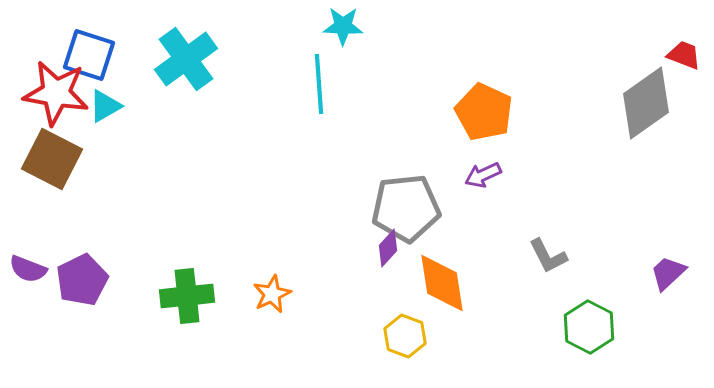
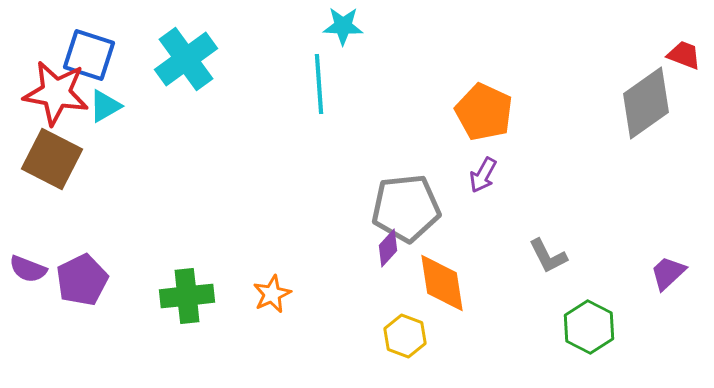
purple arrow: rotated 36 degrees counterclockwise
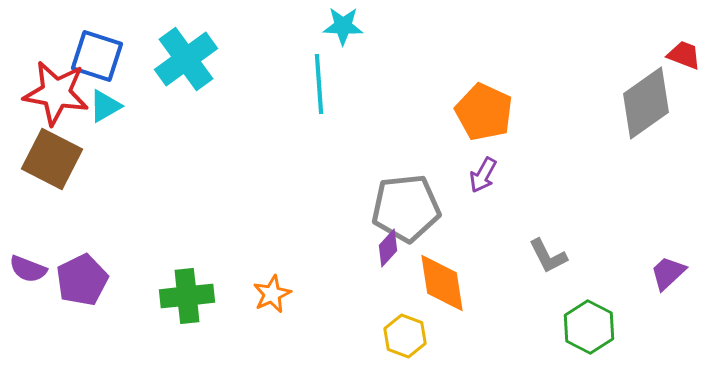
blue square: moved 8 px right, 1 px down
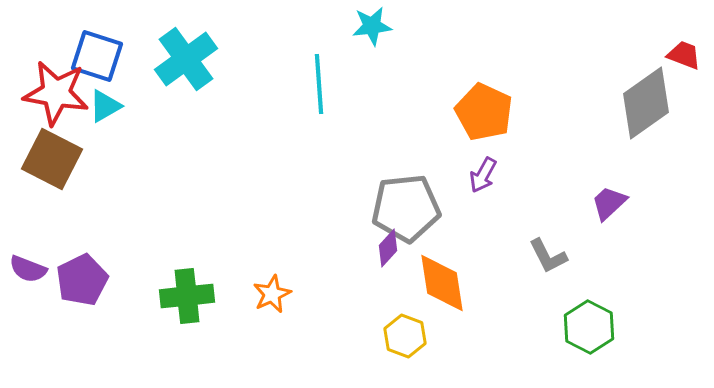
cyan star: moved 29 px right; rotated 9 degrees counterclockwise
purple trapezoid: moved 59 px left, 70 px up
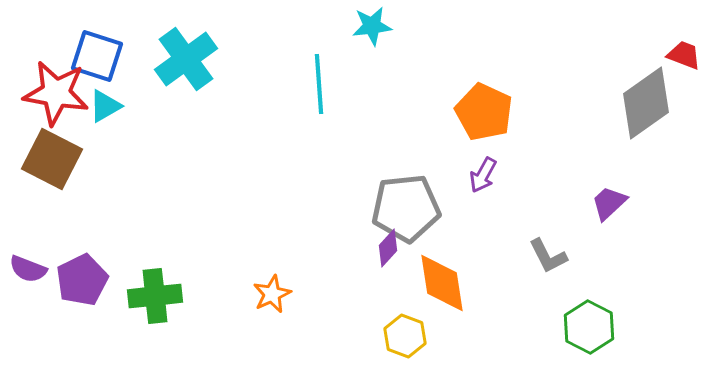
green cross: moved 32 px left
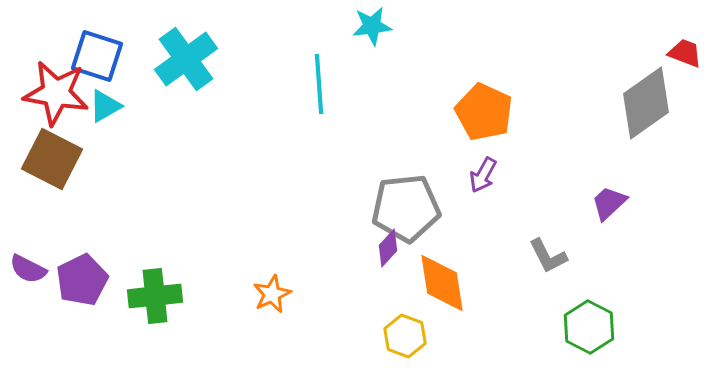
red trapezoid: moved 1 px right, 2 px up
purple semicircle: rotated 6 degrees clockwise
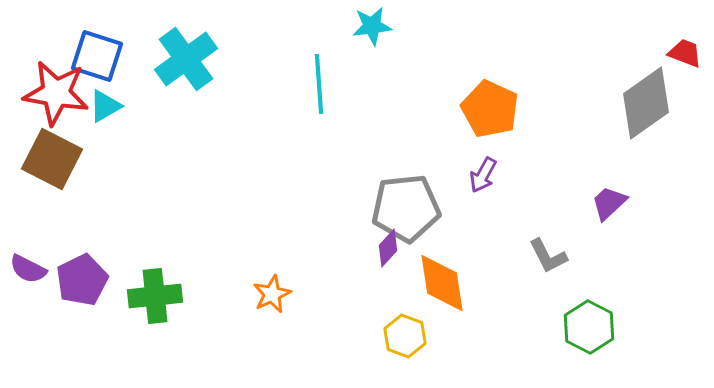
orange pentagon: moved 6 px right, 3 px up
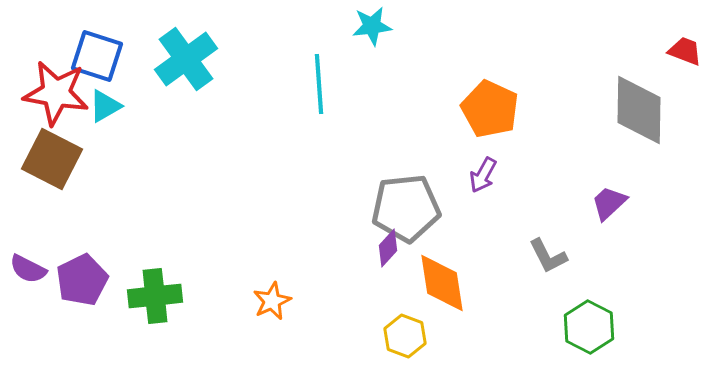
red trapezoid: moved 2 px up
gray diamond: moved 7 px left, 7 px down; rotated 54 degrees counterclockwise
orange star: moved 7 px down
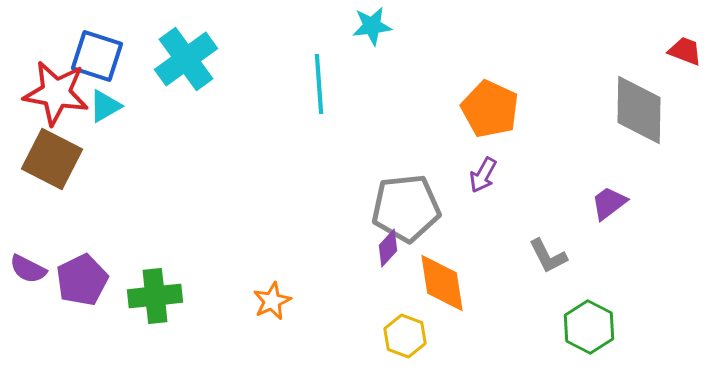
purple trapezoid: rotated 6 degrees clockwise
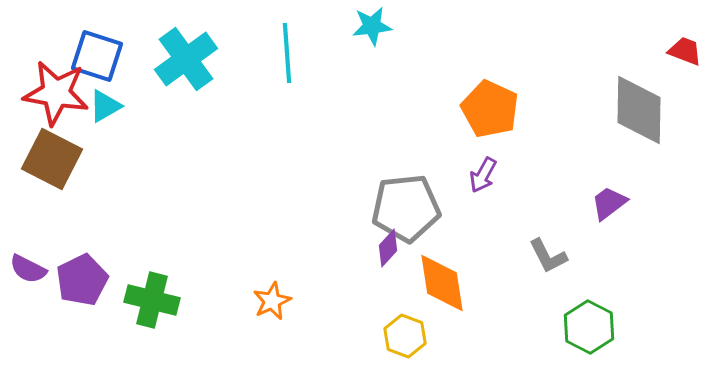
cyan line: moved 32 px left, 31 px up
green cross: moved 3 px left, 4 px down; rotated 20 degrees clockwise
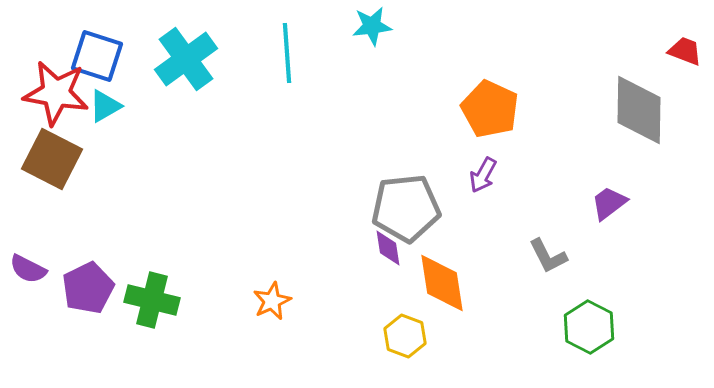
purple diamond: rotated 51 degrees counterclockwise
purple pentagon: moved 6 px right, 8 px down
